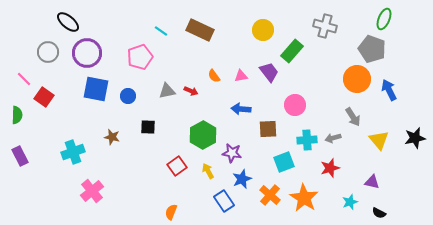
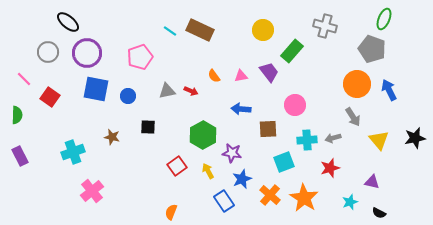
cyan line at (161, 31): moved 9 px right
orange circle at (357, 79): moved 5 px down
red square at (44, 97): moved 6 px right
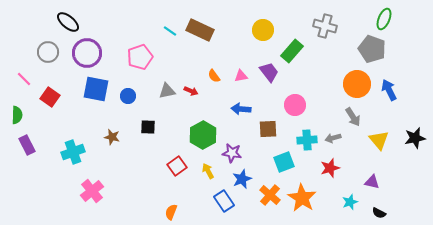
purple rectangle at (20, 156): moved 7 px right, 11 px up
orange star at (304, 198): moved 2 px left
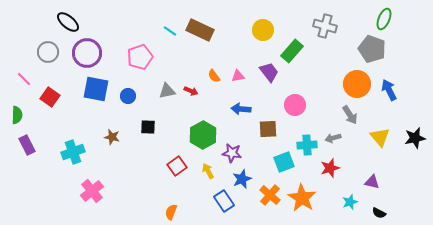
pink triangle at (241, 76): moved 3 px left
gray arrow at (353, 117): moved 3 px left, 2 px up
cyan cross at (307, 140): moved 5 px down
yellow triangle at (379, 140): moved 1 px right, 3 px up
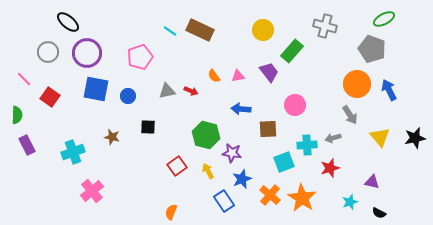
green ellipse at (384, 19): rotated 40 degrees clockwise
green hexagon at (203, 135): moved 3 px right; rotated 16 degrees counterclockwise
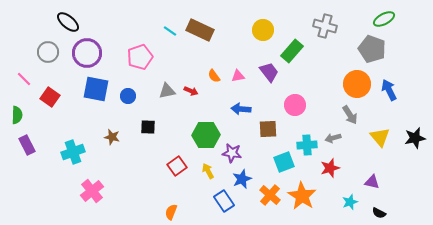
green hexagon at (206, 135): rotated 16 degrees counterclockwise
orange star at (302, 198): moved 2 px up
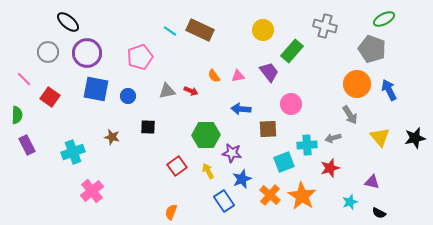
pink circle at (295, 105): moved 4 px left, 1 px up
